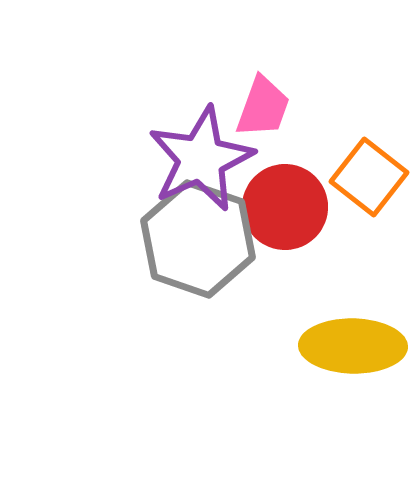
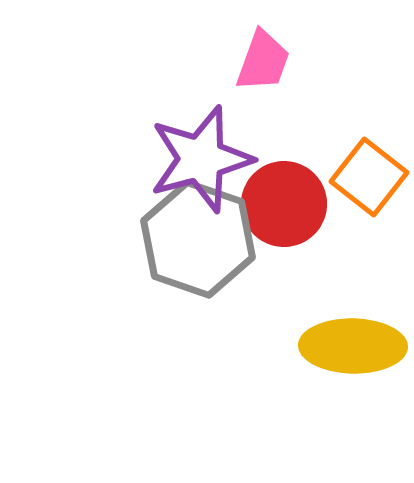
pink trapezoid: moved 46 px up
purple star: rotated 9 degrees clockwise
red circle: moved 1 px left, 3 px up
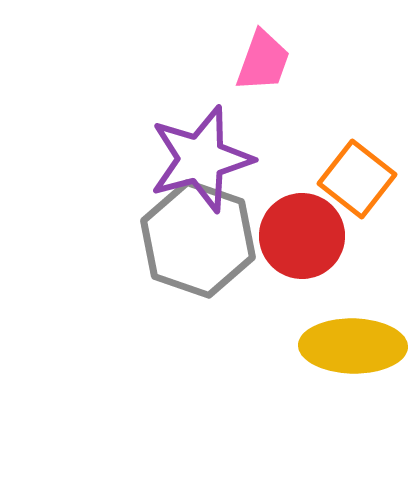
orange square: moved 12 px left, 2 px down
red circle: moved 18 px right, 32 px down
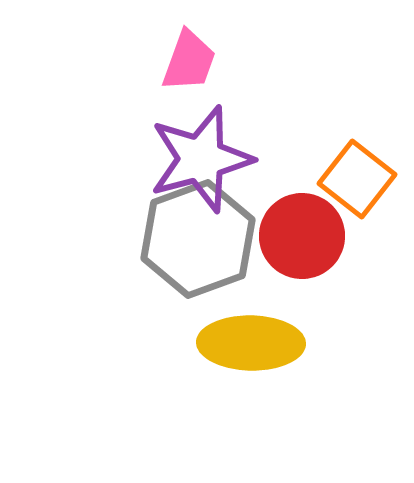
pink trapezoid: moved 74 px left
gray hexagon: rotated 21 degrees clockwise
yellow ellipse: moved 102 px left, 3 px up
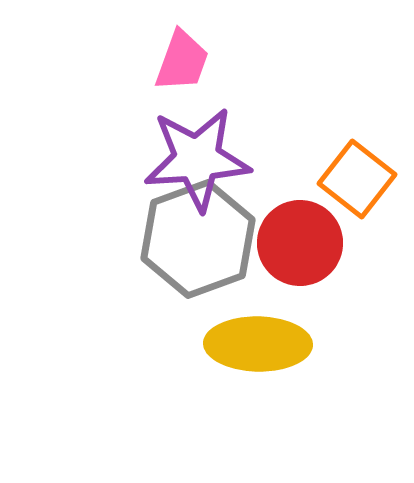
pink trapezoid: moved 7 px left
purple star: moved 4 px left; rotated 11 degrees clockwise
red circle: moved 2 px left, 7 px down
yellow ellipse: moved 7 px right, 1 px down
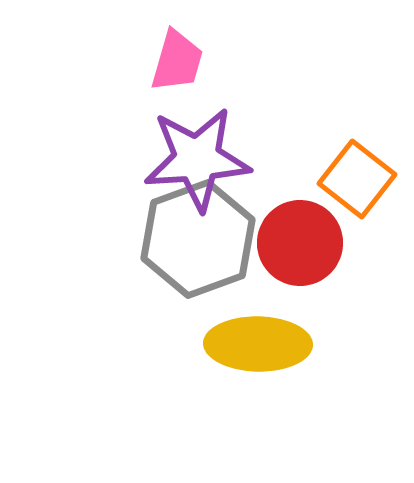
pink trapezoid: moved 5 px left; rotated 4 degrees counterclockwise
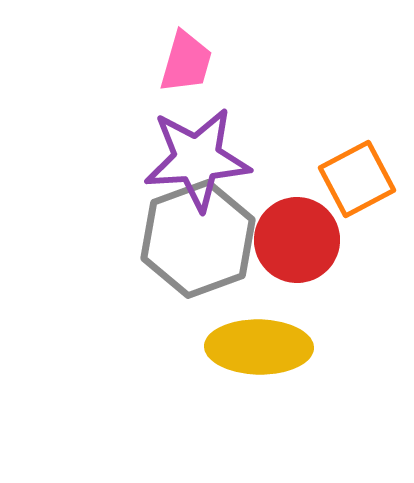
pink trapezoid: moved 9 px right, 1 px down
orange square: rotated 24 degrees clockwise
red circle: moved 3 px left, 3 px up
yellow ellipse: moved 1 px right, 3 px down
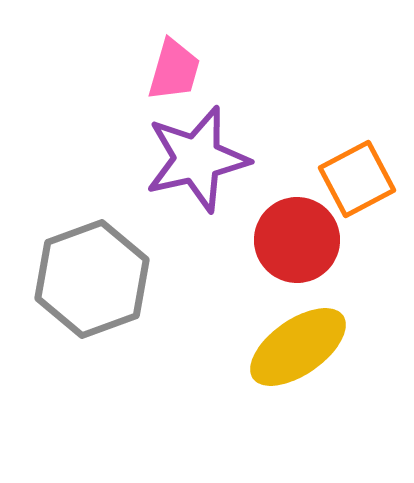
pink trapezoid: moved 12 px left, 8 px down
purple star: rotated 9 degrees counterclockwise
gray hexagon: moved 106 px left, 40 px down
yellow ellipse: moved 39 px right; rotated 36 degrees counterclockwise
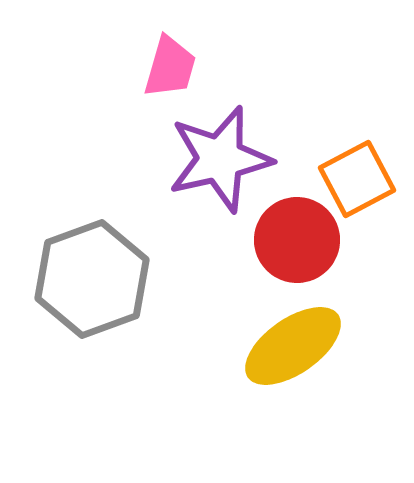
pink trapezoid: moved 4 px left, 3 px up
purple star: moved 23 px right
yellow ellipse: moved 5 px left, 1 px up
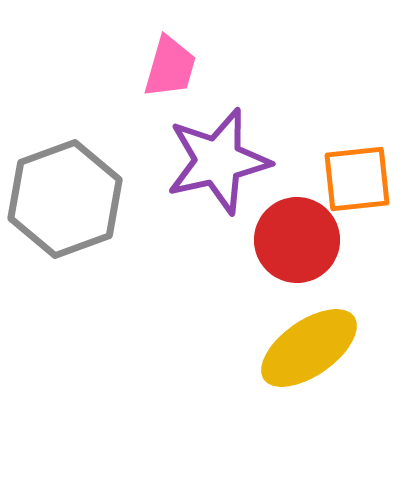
purple star: moved 2 px left, 2 px down
orange square: rotated 22 degrees clockwise
gray hexagon: moved 27 px left, 80 px up
yellow ellipse: moved 16 px right, 2 px down
